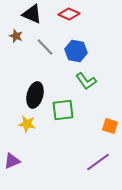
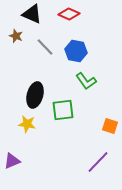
purple line: rotated 10 degrees counterclockwise
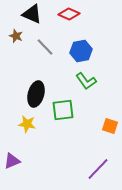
blue hexagon: moved 5 px right; rotated 20 degrees counterclockwise
black ellipse: moved 1 px right, 1 px up
purple line: moved 7 px down
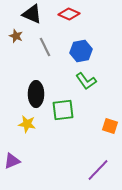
gray line: rotated 18 degrees clockwise
black ellipse: rotated 15 degrees counterclockwise
purple line: moved 1 px down
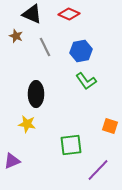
green square: moved 8 px right, 35 px down
